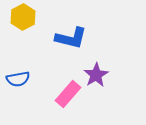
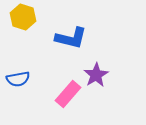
yellow hexagon: rotated 15 degrees counterclockwise
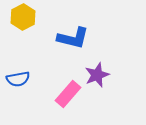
yellow hexagon: rotated 15 degrees clockwise
blue L-shape: moved 2 px right
purple star: moved 1 px right; rotated 10 degrees clockwise
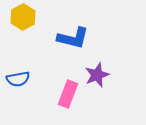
pink rectangle: rotated 20 degrees counterclockwise
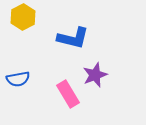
purple star: moved 2 px left
pink rectangle: rotated 52 degrees counterclockwise
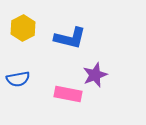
yellow hexagon: moved 11 px down
blue L-shape: moved 3 px left
pink rectangle: rotated 48 degrees counterclockwise
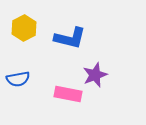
yellow hexagon: moved 1 px right
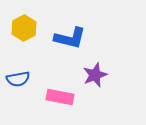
pink rectangle: moved 8 px left, 3 px down
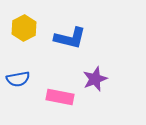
purple star: moved 4 px down
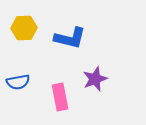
yellow hexagon: rotated 25 degrees clockwise
blue semicircle: moved 3 px down
pink rectangle: rotated 68 degrees clockwise
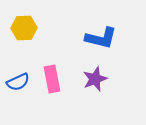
blue L-shape: moved 31 px right
blue semicircle: rotated 15 degrees counterclockwise
pink rectangle: moved 8 px left, 18 px up
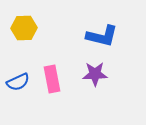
blue L-shape: moved 1 px right, 2 px up
purple star: moved 5 px up; rotated 20 degrees clockwise
